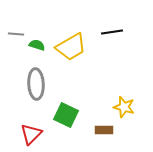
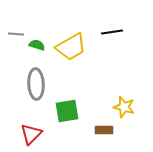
green square: moved 1 px right, 4 px up; rotated 35 degrees counterclockwise
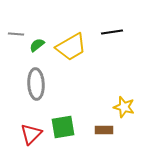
green semicircle: rotated 56 degrees counterclockwise
green square: moved 4 px left, 16 px down
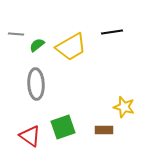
green square: rotated 10 degrees counterclockwise
red triangle: moved 1 px left, 2 px down; rotated 40 degrees counterclockwise
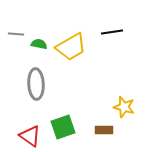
green semicircle: moved 2 px right, 1 px up; rotated 49 degrees clockwise
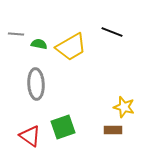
black line: rotated 30 degrees clockwise
brown rectangle: moved 9 px right
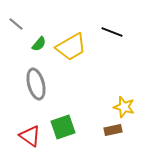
gray line: moved 10 px up; rotated 35 degrees clockwise
green semicircle: rotated 119 degrees clockwise
gray ellipse: rotated 12 degrees counterclockwise
brown rectangle: rotated 12 degrees counterclockwise
